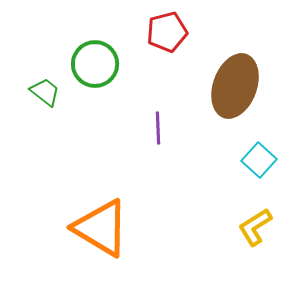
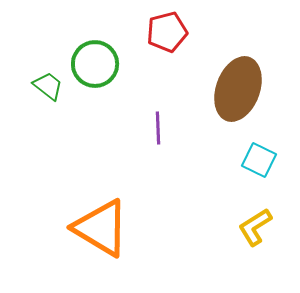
brown ellipse: moved 3 px right, 3 px down
green trapezoid: moved 3 px right, 6 px up
cyan square: rotated 16 degrees counterclockwise
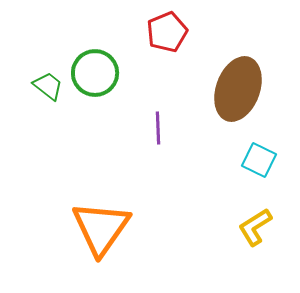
red pentagon: rotated 9 degrees counterclockwise
green circle: moved 9 px down
orange triangle: rotated 34 degrees clockwise
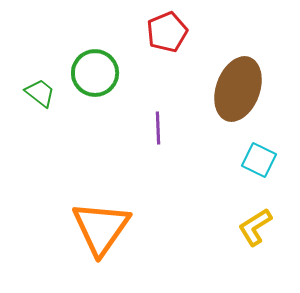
green trapezoid: moved 8 px left, 7 px down
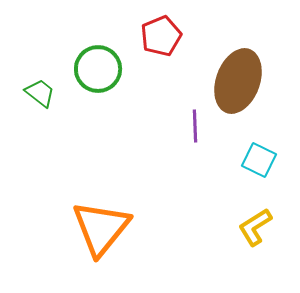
red pentagon: moved 6 px left, 4 px down
green circle: moved 3 px right, 4 px up
brown ellipse: moved 8 px up
purple line: moved 37 px right, 2 px up
orange triangle: rotated 4 degrees clockwise
